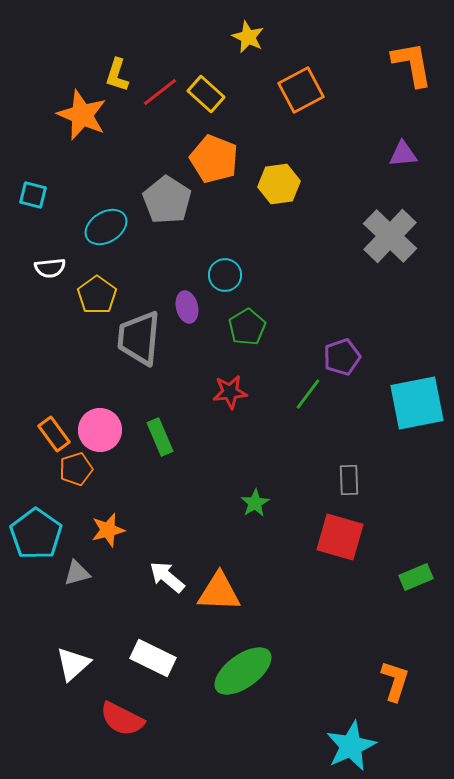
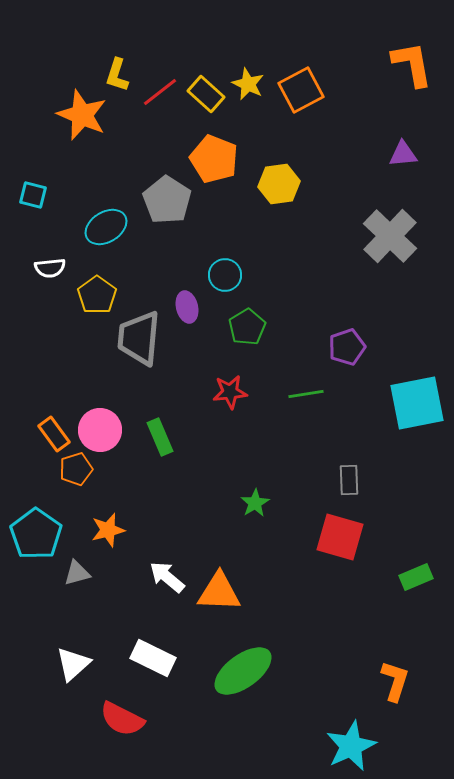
yellow star at (248, 37): moved 47 px down
purple pentagon at (342, 357): moved 5 px right, 10 px up
green line at (308, 394): moved 2 px left; rotated 44 degrees clockwise
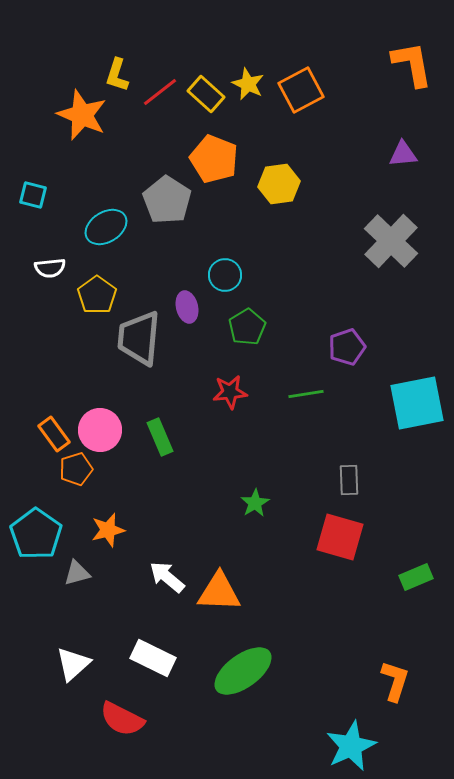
gray cross at (390, 236): moved 1 px right, 5 px down
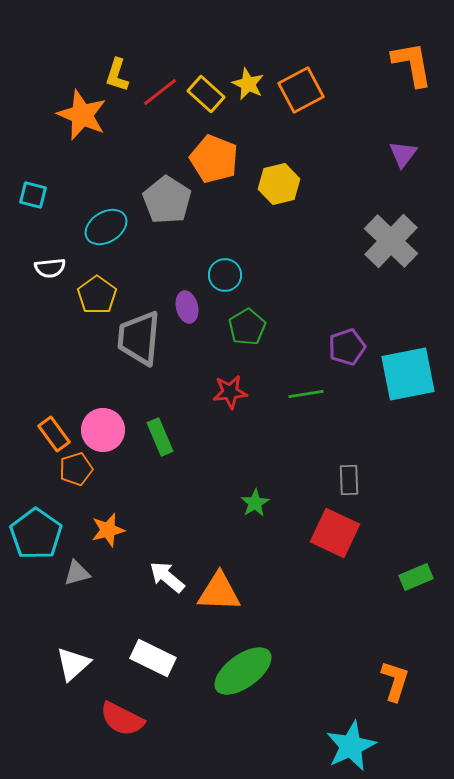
purple triangle at (403, 154): rotated 48 degrees counterclockwise
yellow hexagon at (279, 184): rotated 6 degrees counterclockwise
cyan square at (417, 403): moved 9 px left, 29 px up
pink circle at (100, 430): moved 3 px right
red square at (340, 537): moved 5 px left, 4 px up; rotated 9 degrees clockwise
